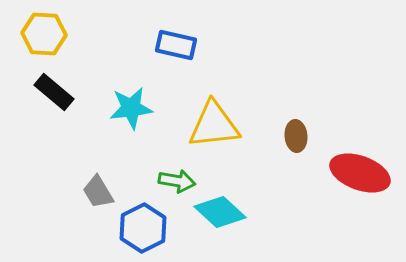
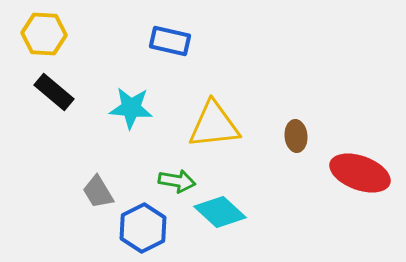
blue rectangle: moved 6 px left, 4 px up
cyan star: rotated 12 degrees clockwise
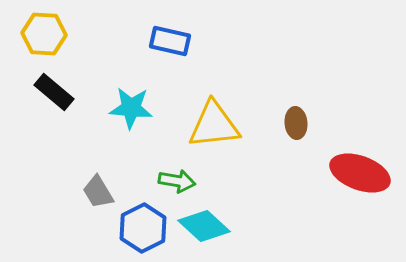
brown ellipse: moved 13 px up
cyan diamond: moved 16 px left, 14 px down
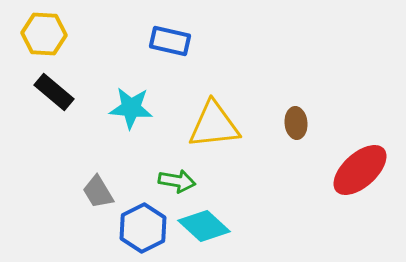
red ellipse: moved 3 px up; rotated 62 degrees counterclockwise
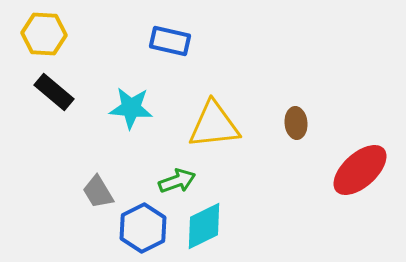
green arrow: rotated 30 degrees counterclockwise
cyan diamond: rotated 69 degrees counterclockwise
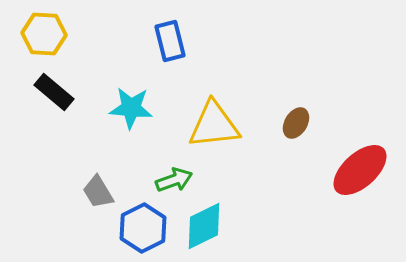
blue rectangle: rotated 63 degrees clockwise
brown ellipse: rotated 36 degrees clockwise
green arrow: moved 3 px left, 1 px up
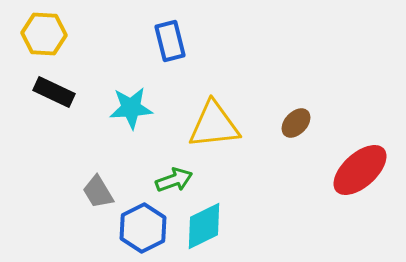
black rectangle: rotated 15 degrees counterclockwise
cyan star: rotated 9 degrees counterclockwise
brown ellipse: rotated 12 degrees clockwise
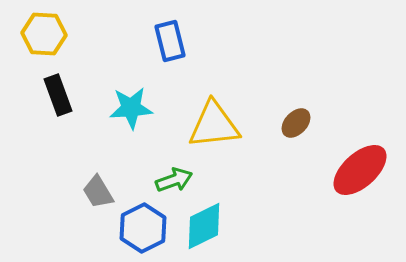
black rectangle: moved 4 px right, 3 px down; rotated 45 degrees clockwise
